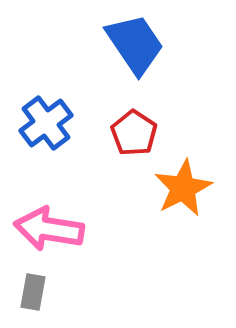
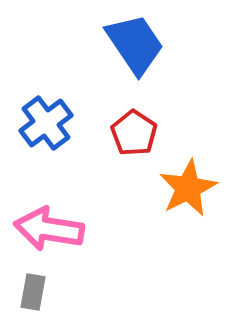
orange star: moved 5 px right
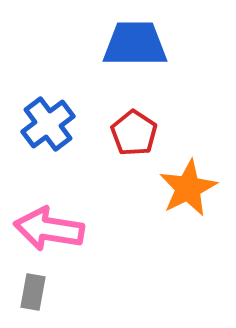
blue trapezoid: rotated 56 degrees counterclockwise
blue cross: moved 2 px right, 1 px down
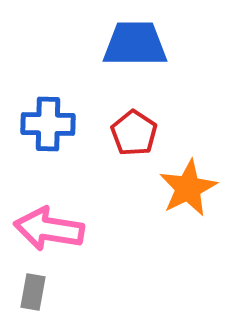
blue cross: rotated 38 degrees clockwise
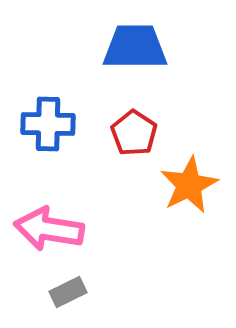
blue trapezoid: moved 3 px down
orange star: moved 1 px right, 3 px up
gray rectangle: moved 35 px right; rotated 54 degrees clockwise
